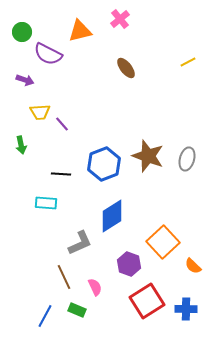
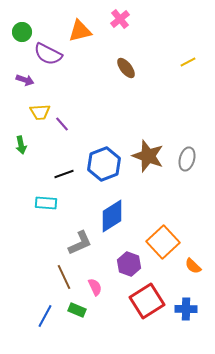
black line: moved 3 px right; rotated 24 degrees counterclockwise
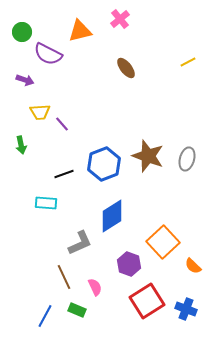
blue cross: rotated 20 degrees clockwise
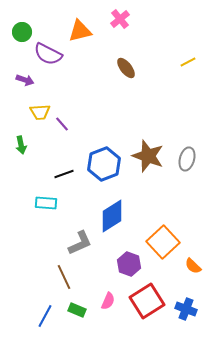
pink semicircle: moved 13 px right, 14 px down; rotated 48 degrees clockwise
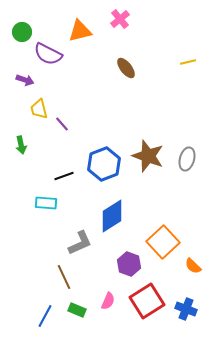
yellow line: rotated 14 degrees clockwise
yellow trapezoid: moved 1 px left, 3 px up; rotated 80 degrees clockwise
black line: moved 2 px down
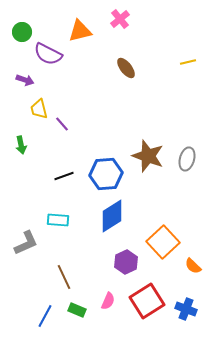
blue hexagon: moved 2 px right, 10 px down; rotated 16 degrees clockwise
cyan rectangle: moved 12 px right, 17 px down
gray L-shape: moved 54 px left
purple hexagon: moved 3 px left, 2 px up; rotated 15 degrees clockwise
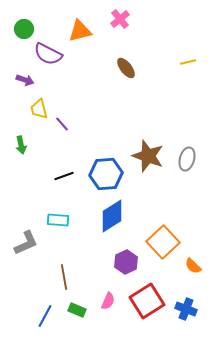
green circle: moved 2 px right, 3 px up
brown line: rotated 15 degrees clockwise
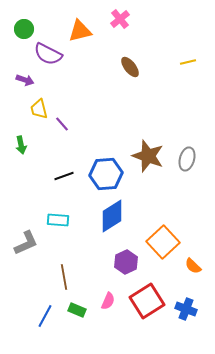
brown ellipse: moved 4 px right, 1 px up
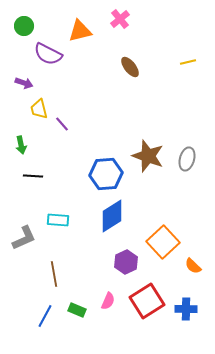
green circle: moved 3 px up
purple arrow: moved 1 px left, 3 px down
black line: moved 31 px left; rotated 24 degrees clockwise
gray L-shape: moved 2 px left, 5 px up
brown line: moved 10 px left, 3 px up
blue cross: rotated 20 degrees counterclockwise
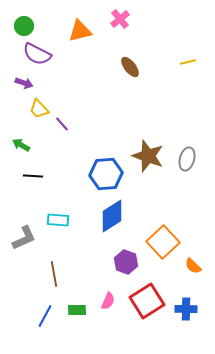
purple semicircle: moved 11 px left
yellow trapezoid: rotated 30 degrees counterclockwise
green arrow: rotated 132 degrees clockwise
purple hexagon: rotated 15 degrees counterclockwise
green rectangle: rotated 24 degrees counterclockwise
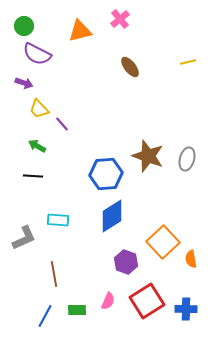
green arrow: moved 16 px right, 1 px down
orange semicircle: moved 2 px left, 7 px up; rotated 36 degrees clockwise
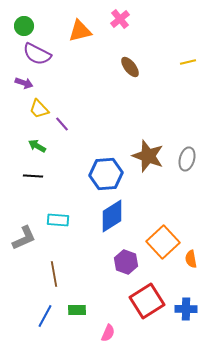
pink semicircle: moved 32 px down
